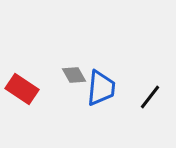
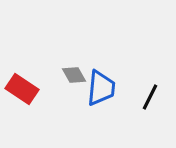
black line: rotated 12 degrees counterclockwise
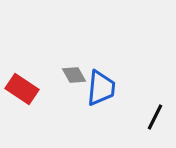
black line: moved 5 px right, 20 px down
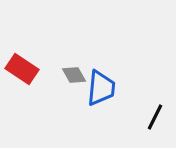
red rectangle: moved 20 px up
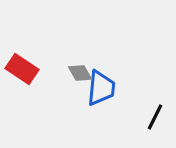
gray diamond: moved 6 px right, 2 px up
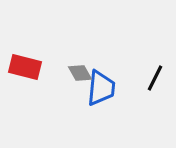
red rectangle: moved 3 px right, 2 px up; rotated 20 degrees counterclockwise
black line: moved 39 px up
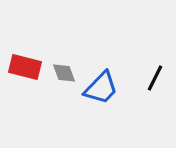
gray diamond: moved 16 px left; rotated 10 degrees clockwise
blue trapezoid: rotated 39 degrees clockwise
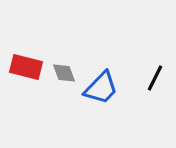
red rectangle: moved 1 px right
